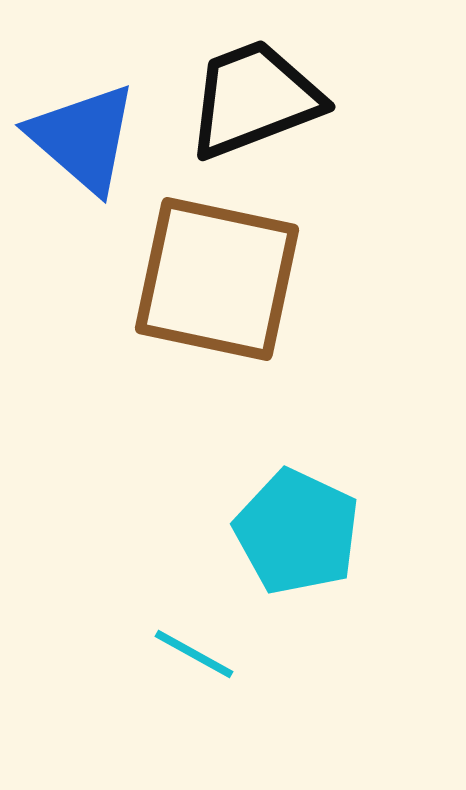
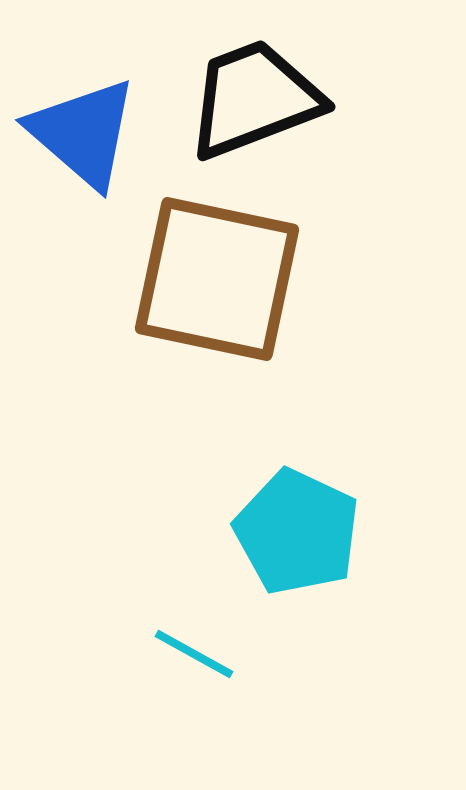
blue triangle: moved 5 px up
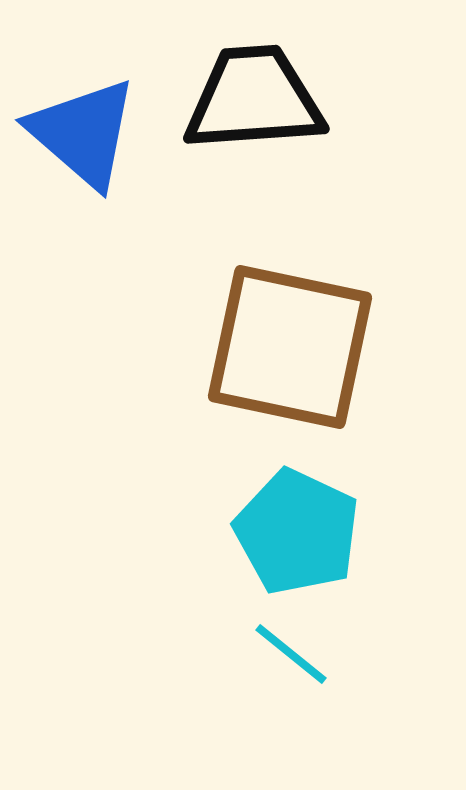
black trapezoid: rotated 17 degrees clockwise
brown square: moved 73 px right, 68 px down
cyan line: moved 97 px right; rotated 10 degrees clockwise
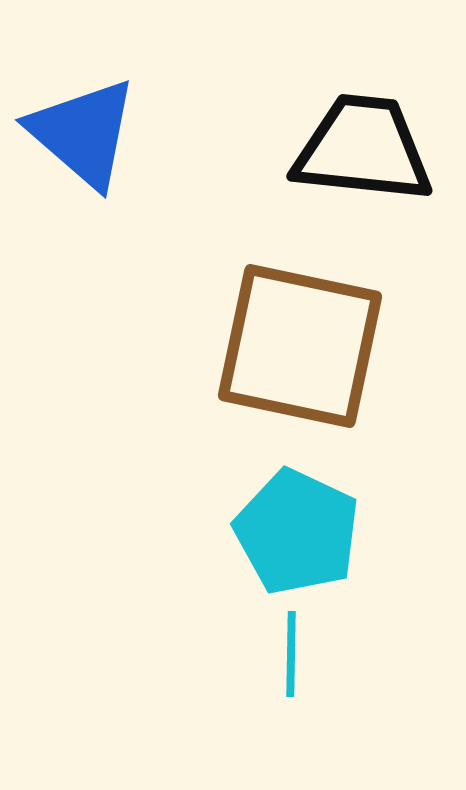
black trapezoid: moved 109 px right, 50 px down; rotated 10 degrees clockwise
brown square: moved 10 px right, 1 px up
cyan line: rotated 52 degrees clockwise
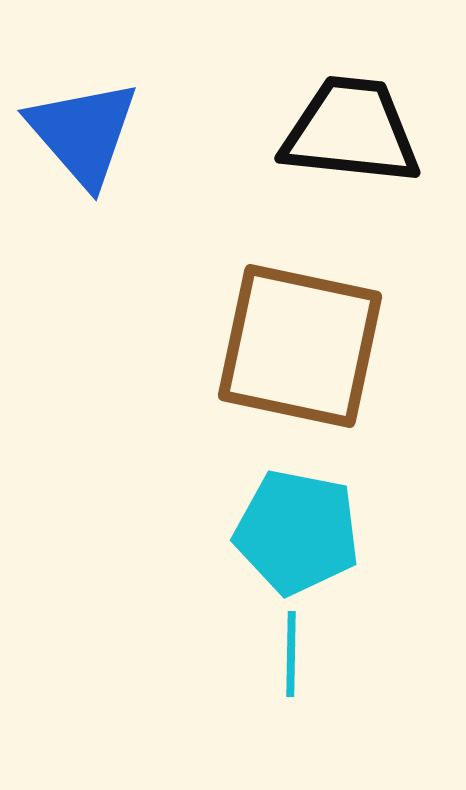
blue triangle: rotated 8 degrees clockwise
black trapezoid: moved 12 px left, 18 px up
cyan pentagon: rotated 14 degrees counterclockwise
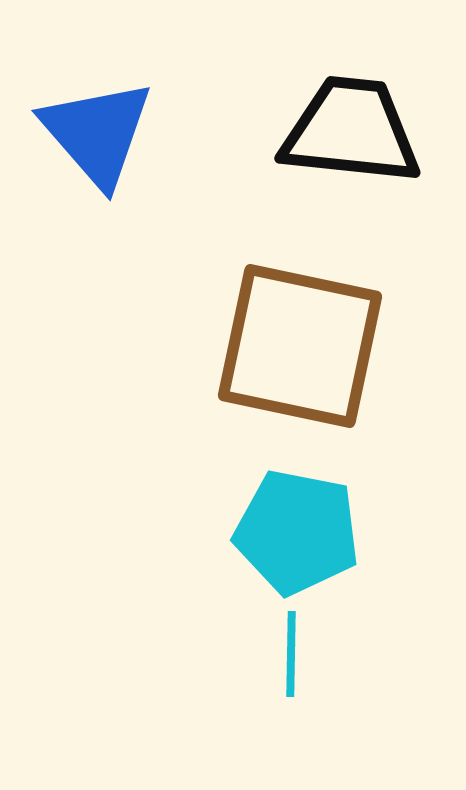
blue triangle: moved 14 px right
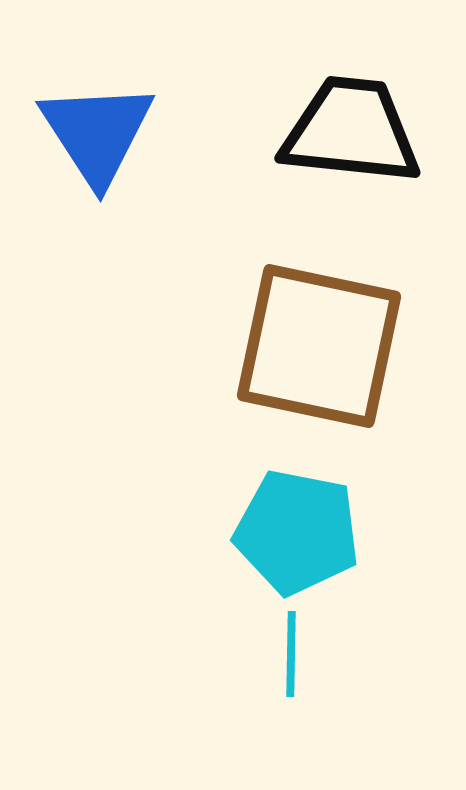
blue triangle: rotated 8 degrees clockwise
brown square: moved 19 px right
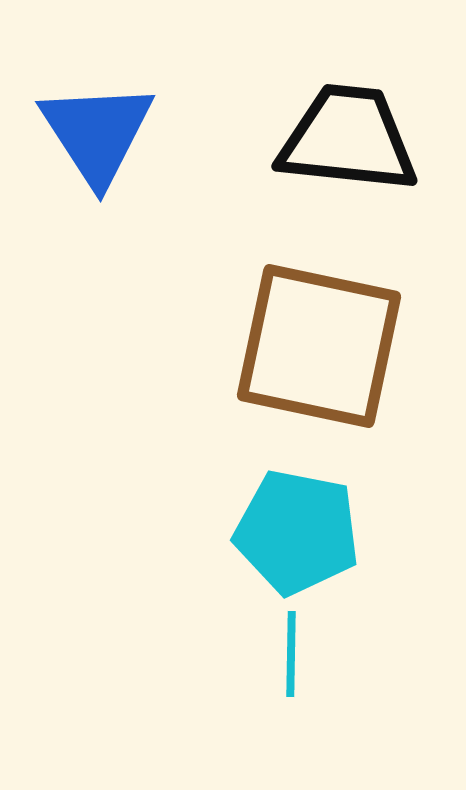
black trapezoid: moved 3 px left, 8 px down
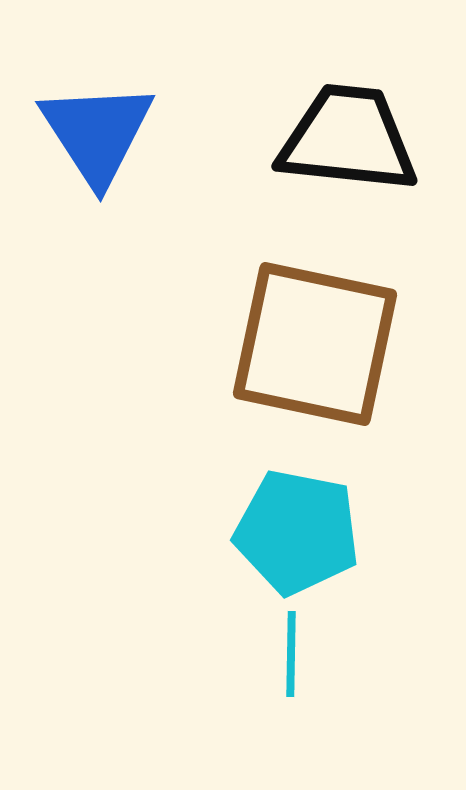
brown square: moved 4 px left, 2 px up
